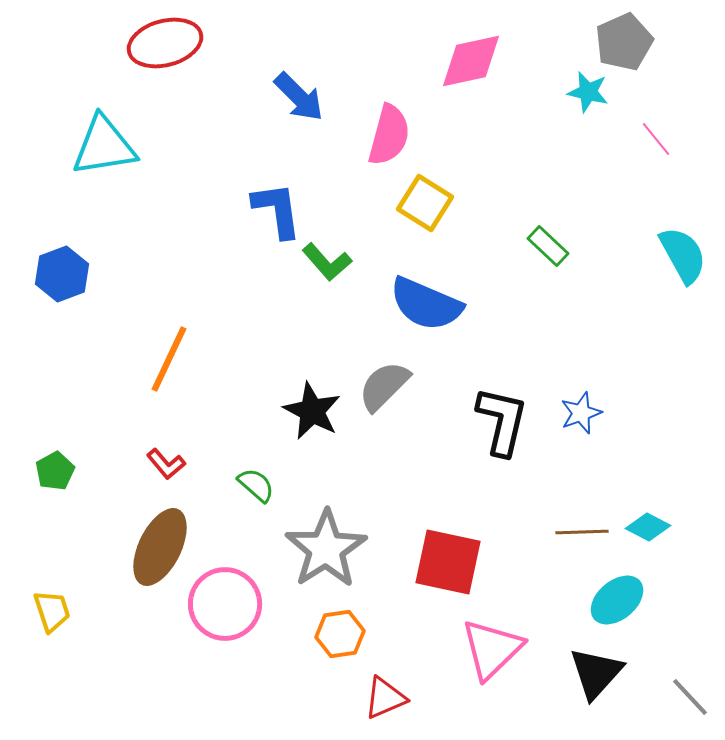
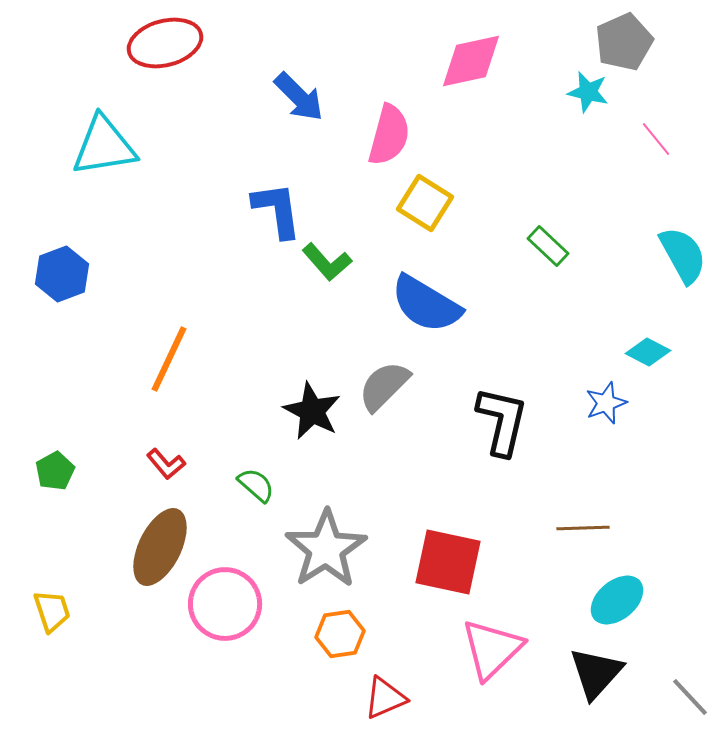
blue semicircle: rotated 8 degrees clockwise
blue star: moved 25 px right, 10 px up
cyan diamond: moved 175 px up
brown line: moved 1 px right, 4 px up
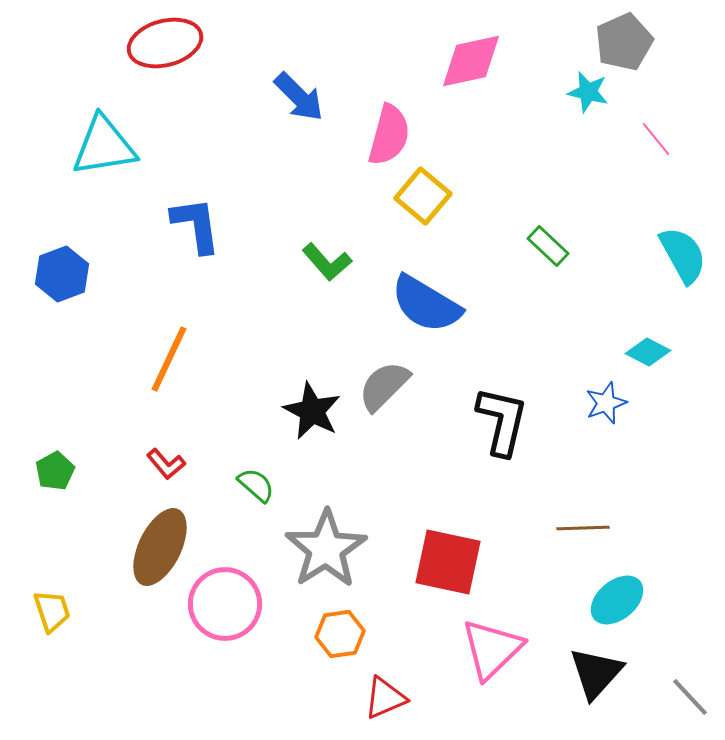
yellow square: moved 2 px left, 7 px up; rotated 8 degrees clockwise
blue L-shape: moved 81 px left, 15 px down
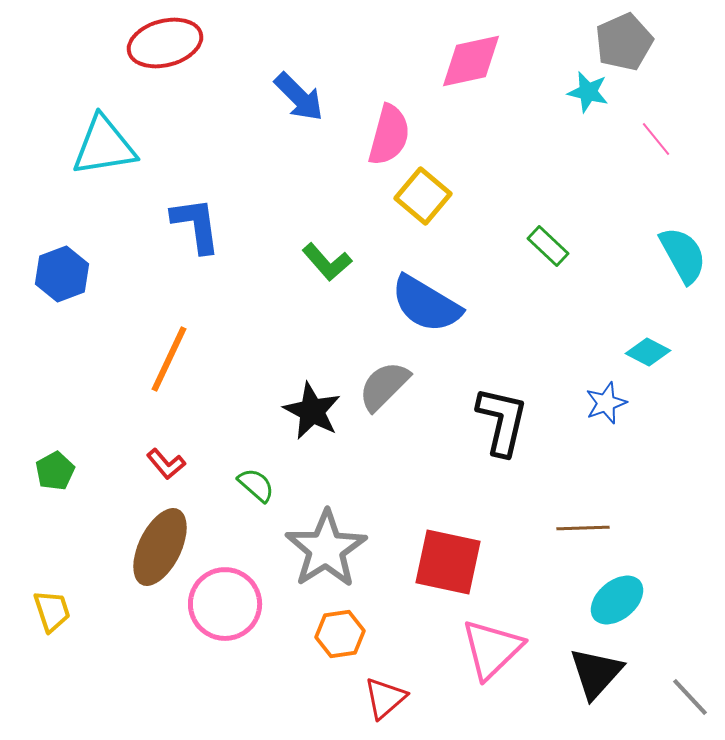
red triangle: rotated 18 degrees counterclockwise
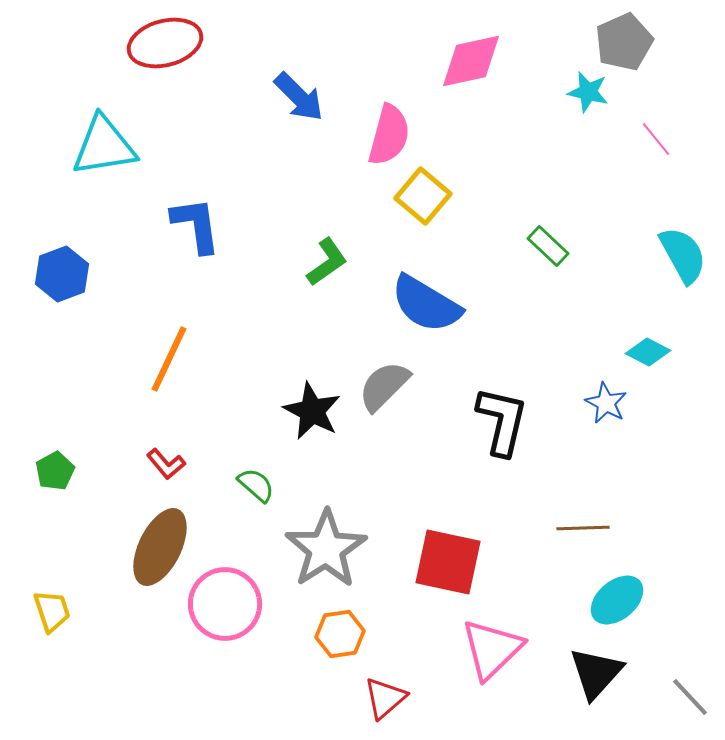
green L-shape: rotated 84 degrees counterclockwise
blue star: rotated 24 degrees counterclockwise
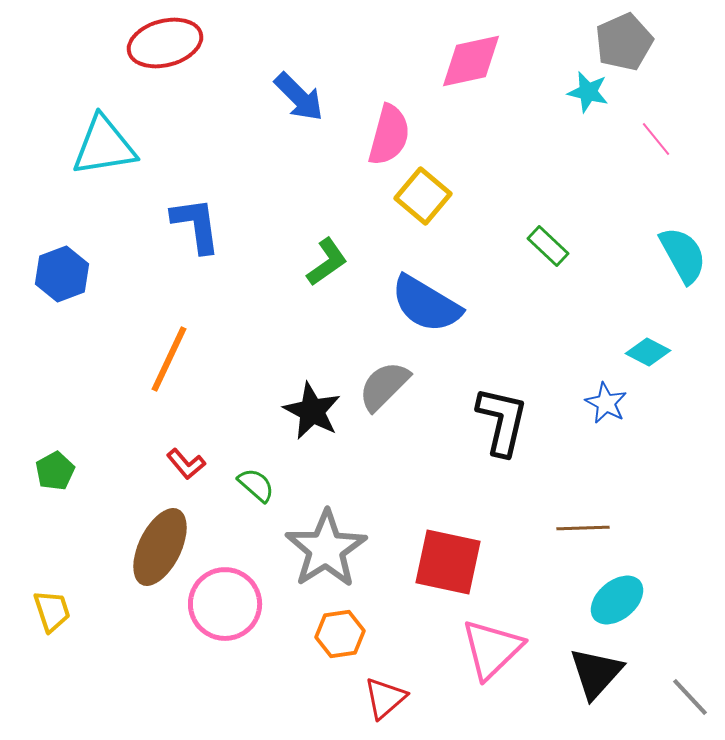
red L-shape: moved 20 px right
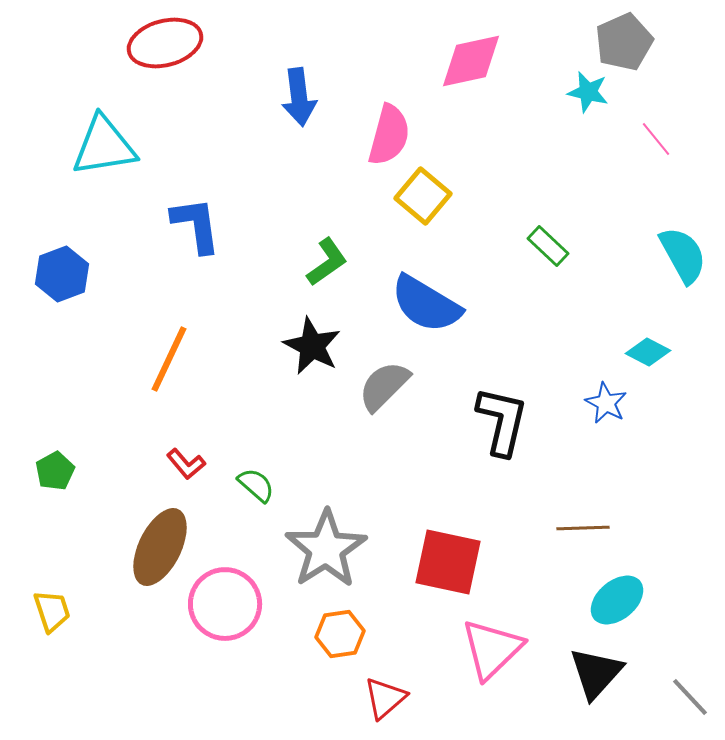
blue arrow: rotated 38 degrees clockwise
black star: moved 65 px up
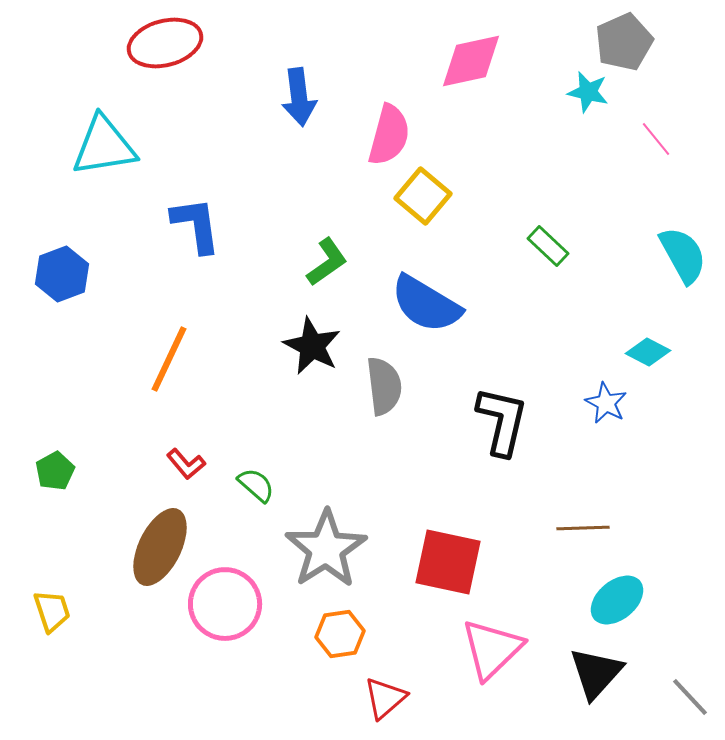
gray semicircle: rotated 128 degrees clockwise
